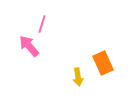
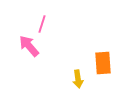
orange rectangle: rotated 20 degrees clockwise
yellow arrow: moved 2 px down
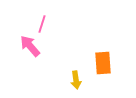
pink arrow: moved 1 px right
yellow arrow: moved 2 px left, 1 px down
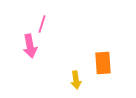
pink arrow: rotated 150 degrees counterclockwise
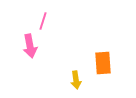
pink line: moved 1 px right, 3 px up
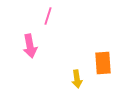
pink line: moved 5 px right, 5 px up
yellow arrow: moved 1 px right, 1 px up
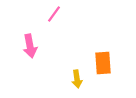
pink line: moved 6 px right, 2 px up; rotated 18 degrees clockwise
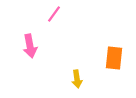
orange rectangle: moved 11 px right, 5 px up; rotated 10 degrees clockwise
